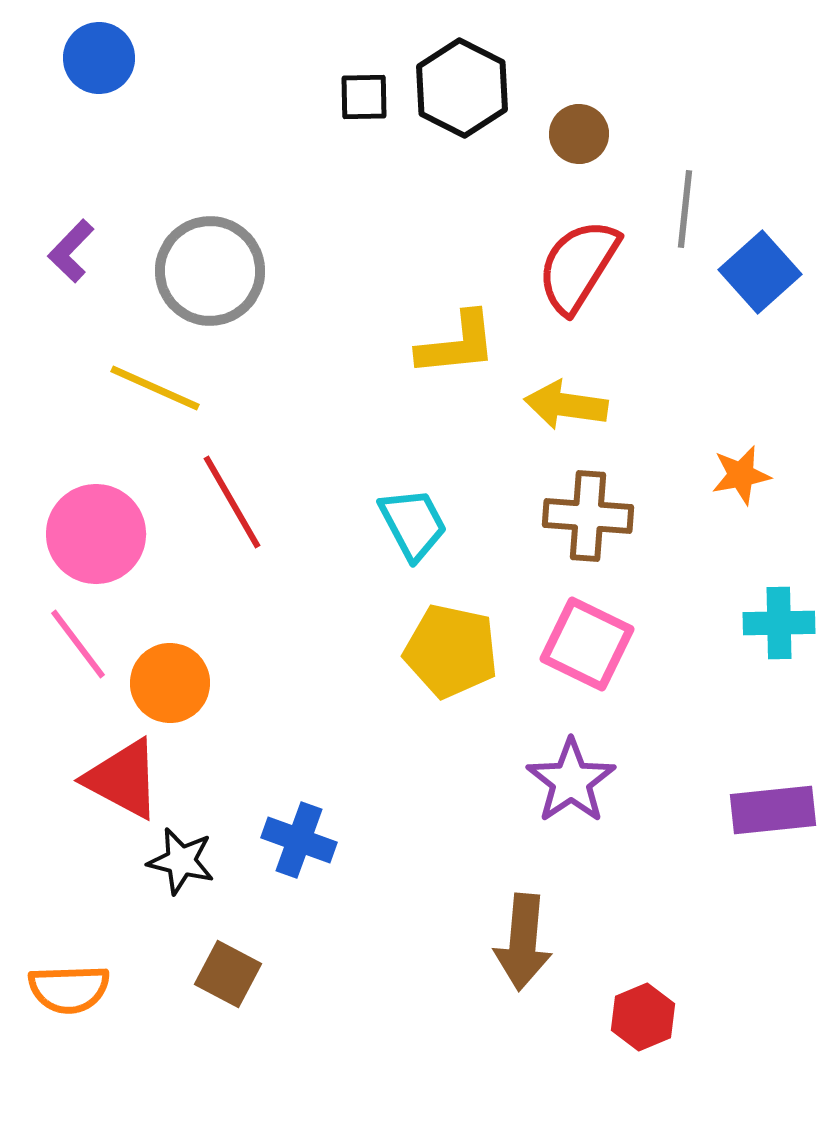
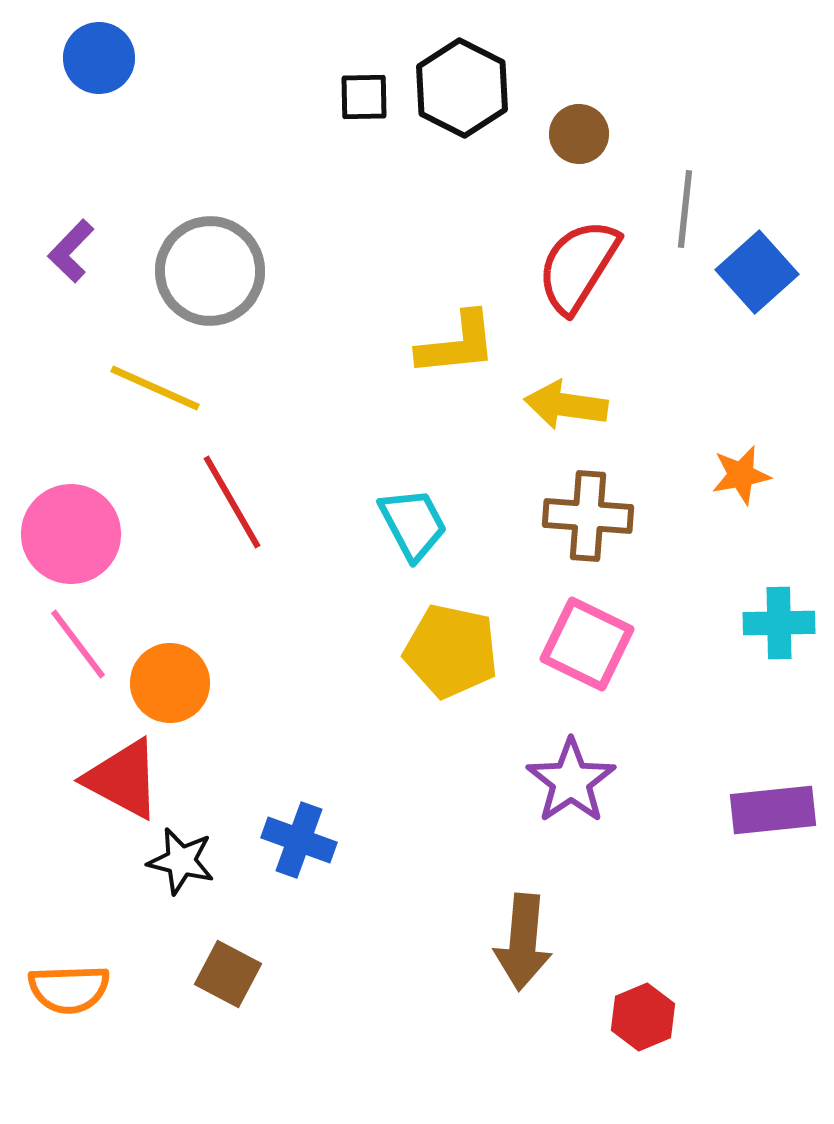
blue square: moved 3 px left
pink circle: moved 25 px left
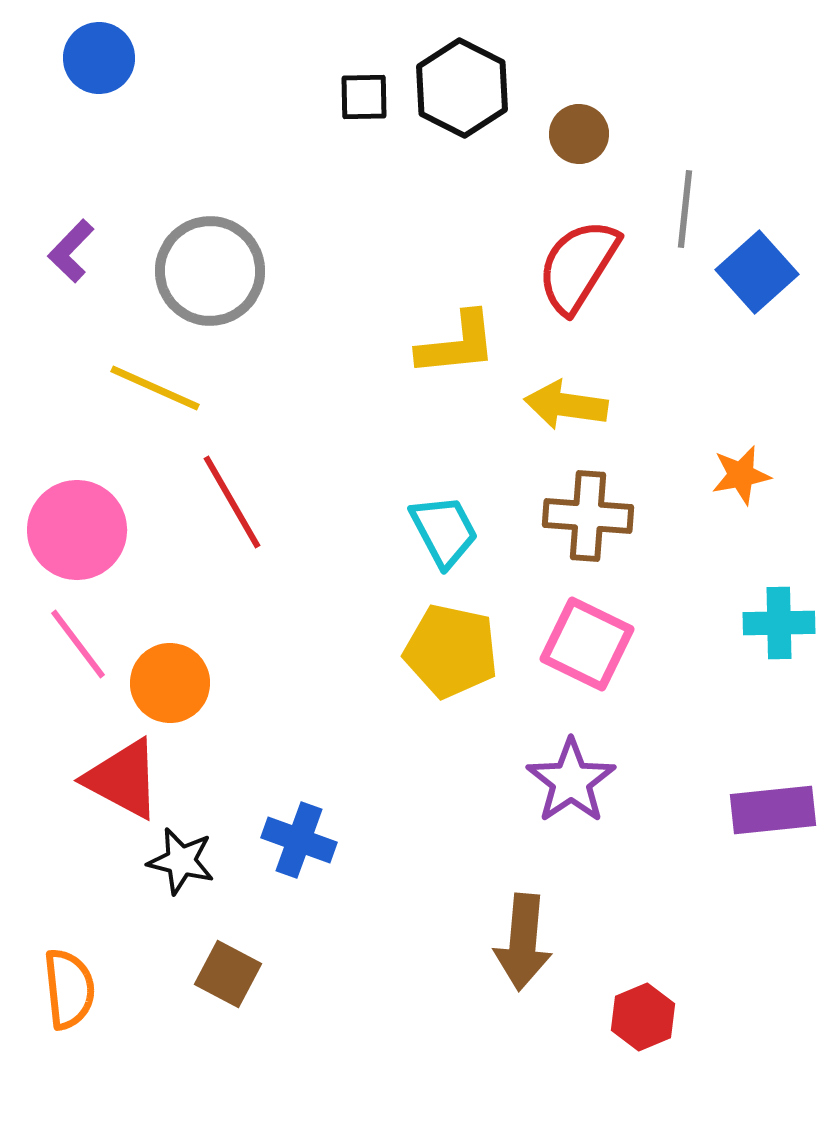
cyan trapezoid: moved 31 px right, 7 px down
pink circle: moved 6 px right, 4 px up
orange semicircle: rotated 94 degrees counterclockwise
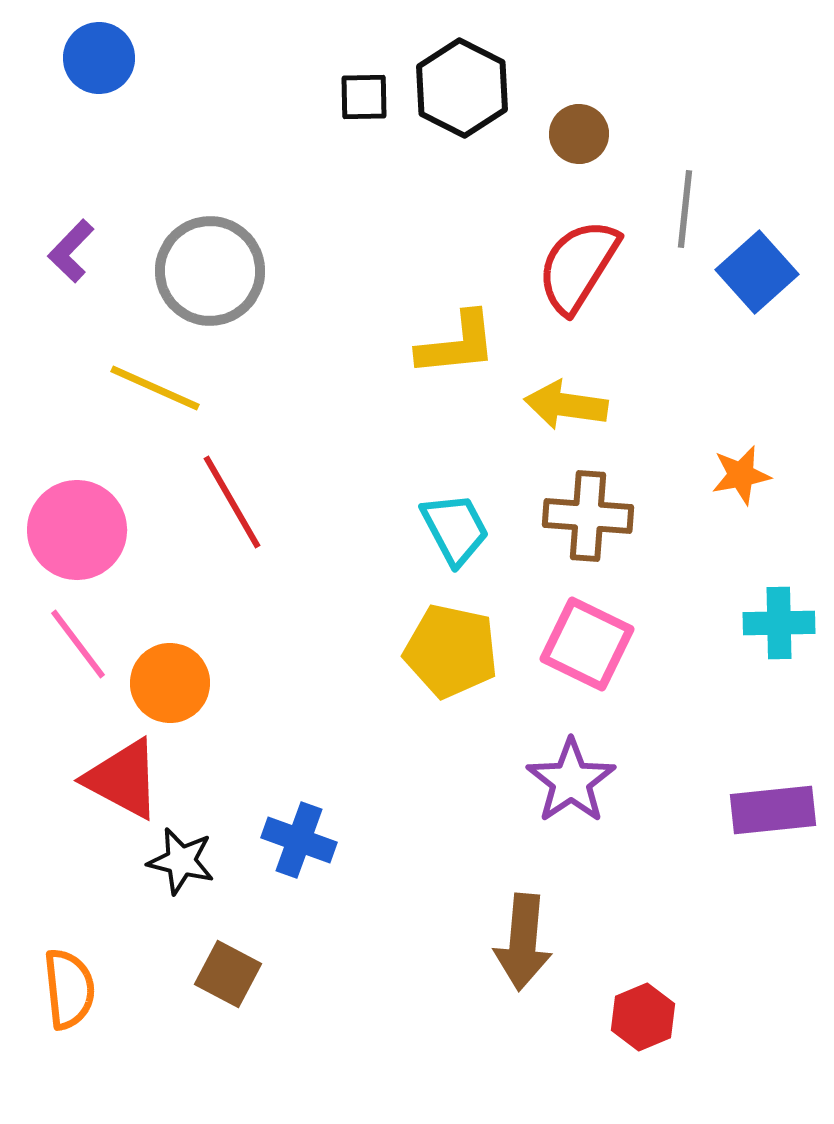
cyan trapezoid: moved 11 px right, 2 px up
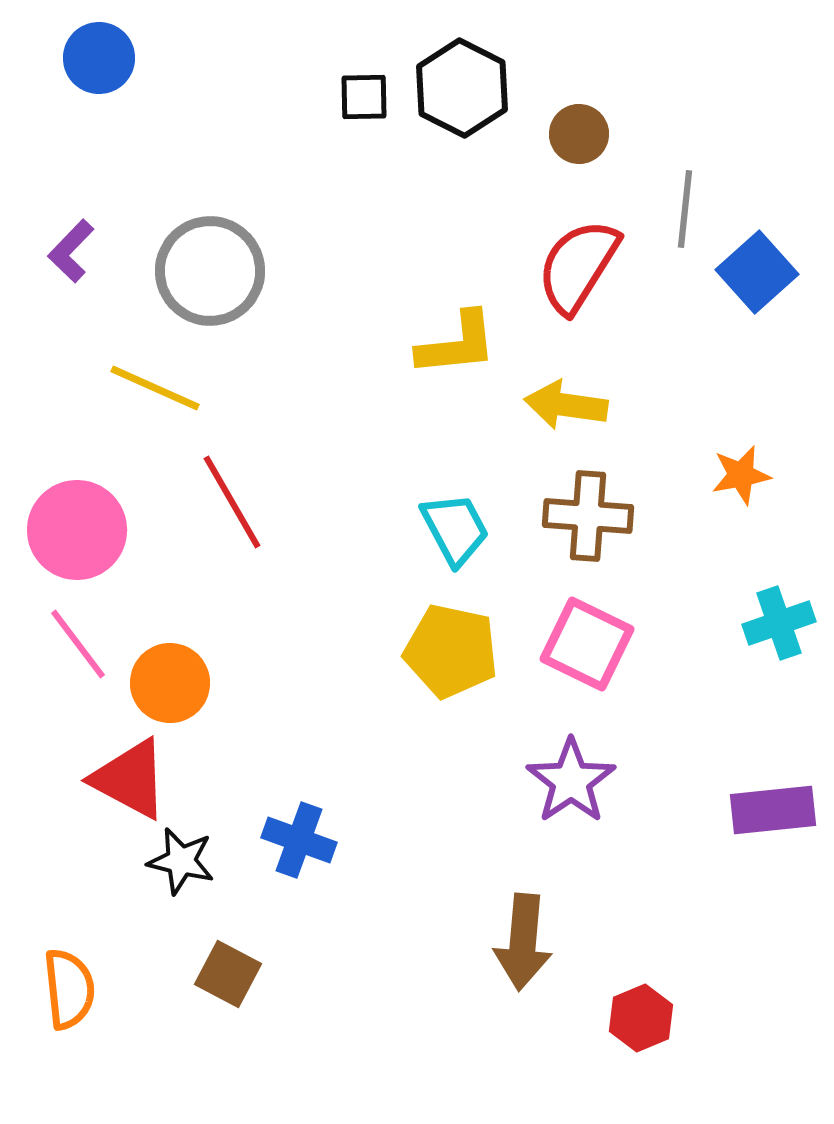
cyan cross: rotated 18 degrees counterclockwise
red triangle: moved 7 px right
red hexagon: moved 2 px left, 1 px down
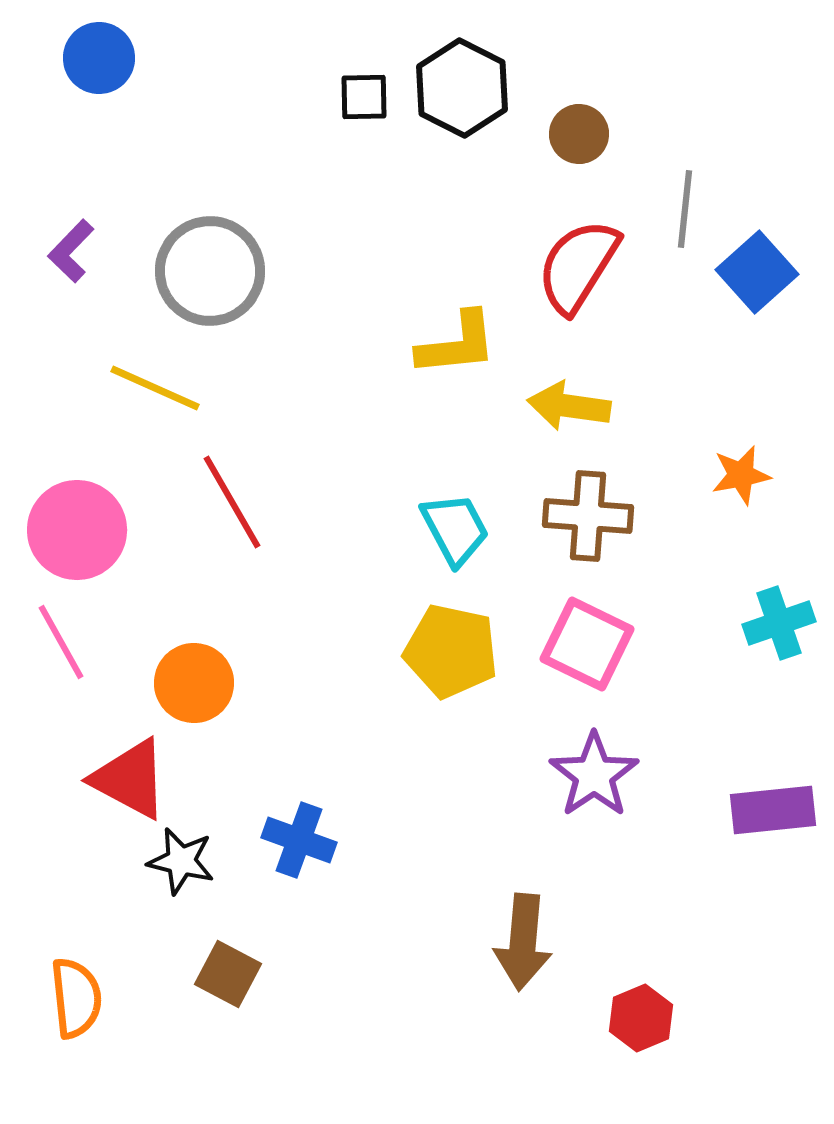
yellow arrow: moved 3 px right, 1 px down
pink line: moved 17 px left, 2 px up; rotated 8 degrees clockwise
orange circle: moved 24 px right
purple star: moved 23 px right, 6 px up
orange semicircle: moved 7 px right, 9 px down
